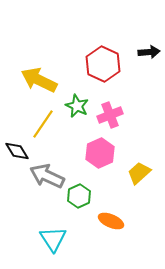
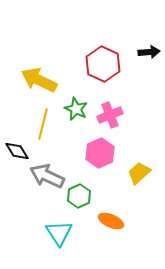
green star: moved 1 px left, 3 px down
yellow line: rotated 20 degrees counterclockwise
cyan triangle: moved 6 px right, 6 px up
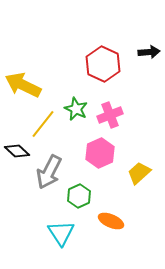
yellow arrow: moved 16 px left, 5 px down
yellow line: rotated 24 degrees clockwise
black diamond: rotated 15 degrees counterclockwise
gray arrow: moved 2 px right, 4 px up; rotated 88 degrees counterclockwise
cyan triangle: moved 2 px right
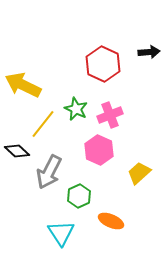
pink hexagon: moved 1 px left, 3 px up; rotated 12 degrees counterclockwise
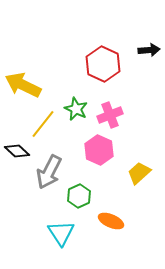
black arrow: moved 2 px up
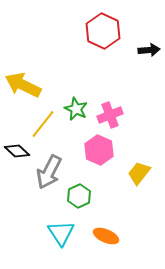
red hexagon: moved 33 px up
yellow trapezoid: rotated 10 degrees counterclockwise
orange ellipse: moved 5 px left, 15 px down
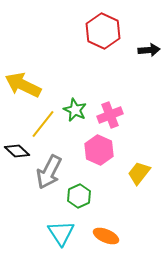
green star: moved 1 px left, 1 px down
